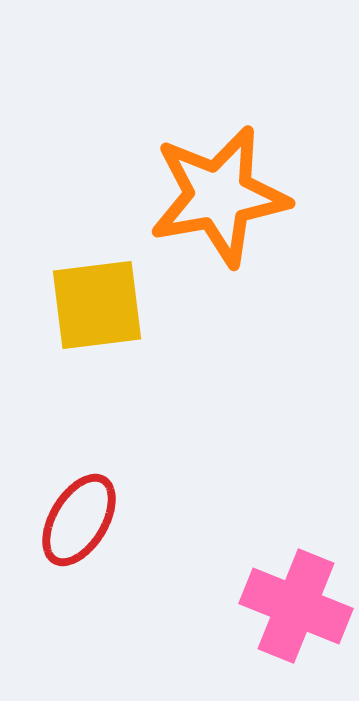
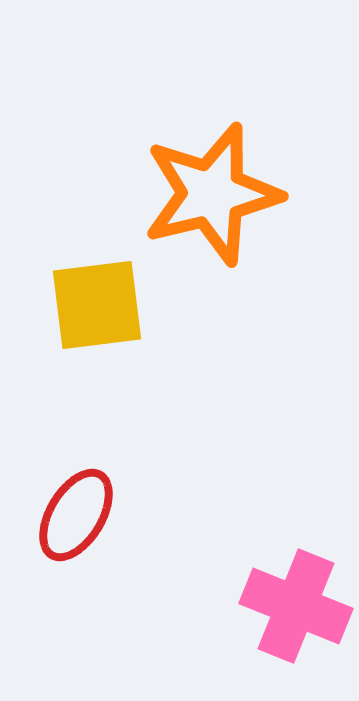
orange star: moved 7 px left, 2 px up; rotated 4 degrees counterclockwise
red ellipse: moved 3 px left, 5 px up
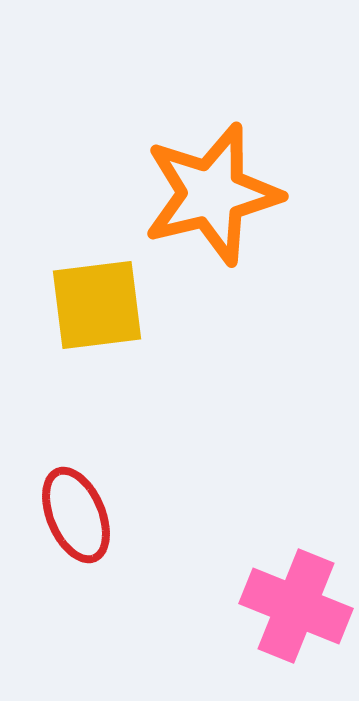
red ellipse: rotated 54 degrees counterclockwise
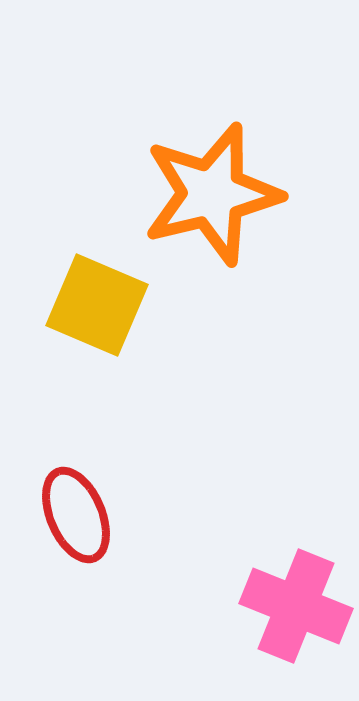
yellow square: rotated 30 degrees clockwise
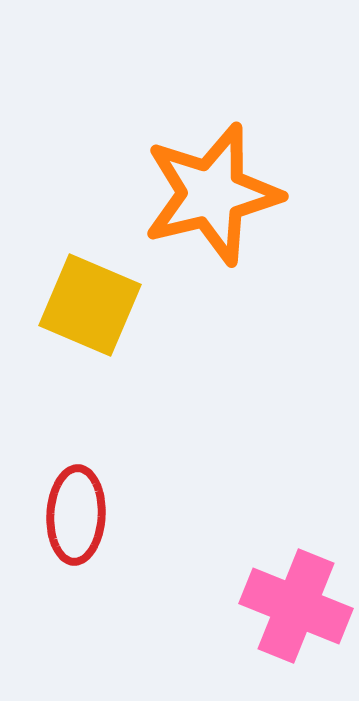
yellow square: moved 7 px left
red ellipse: rotated 26 degrees clockwise
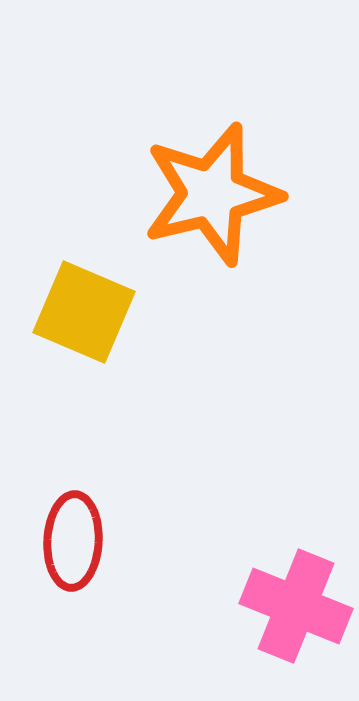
yellow square: moved 6 px left, 7 px down
red ellipse: moved 3 px left, 26 px down
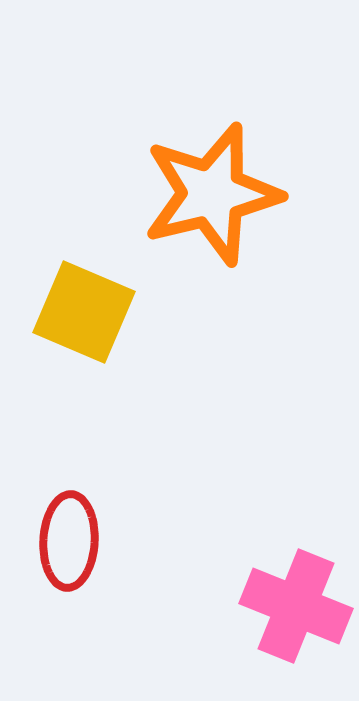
red ellipse: moved 4 px left
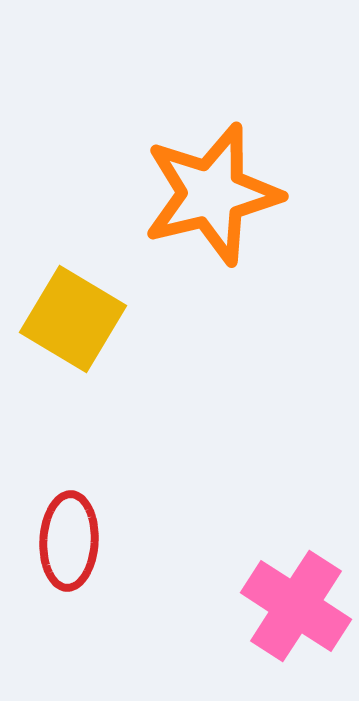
yellow square: moved 11 px left, 7 px down; rotated 8 degrees clockwise
pink cross: rotated 11 degrees clockwise
